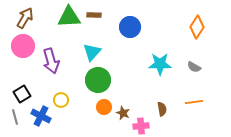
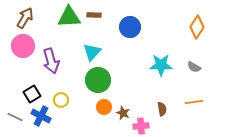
cyan star: moved 1 px right, 1 px down
black square: moved 10 px right
gray line: rotated 49 degrees counterclockwise
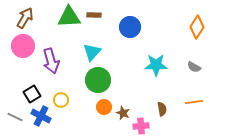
cyan star: moved 5 px left
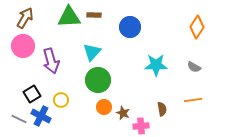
orange line: moved 1 px left, 2 px up
gray line: moved 4 px right, 2 px down
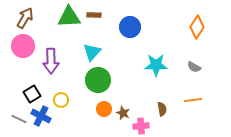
purple arrow: rotated 15 degrees clockwise
orange circle: moved 2 px down
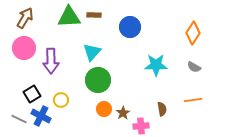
orange diamond: moved 4 px left, 6 px down
pink circle: moved 1 px right, 2 px down
brown star: rotated 16 degrees clockwise
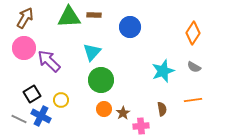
purple arrow: moved 2 px left; rotated 135 degrees clockwise
cyan star: moved 7 px right, 6 px down; rotated 20 degrees counterclockwise
green circle: moved 3 px right
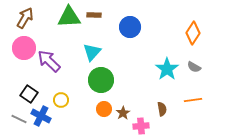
cyan star: moved 4 px right, 2 px up; rotated 15 degrees counterclockwise
black square: moved 3 px left; rotated 24 degrees counterclockwise
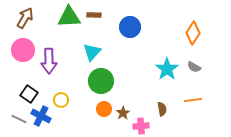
pink circle: moved 1 px left, 2 px down
purple arrow: rotated 135 degrees counterclockwise
green circle: moved 1 px down
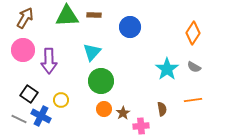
green triangle: moved 2 px left, 1 px up
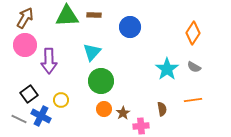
pink circle: moved 2 px right, 5 px up
black square: rotated 18 degrees clockwise
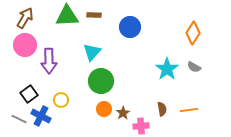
orange line: moved 4 px left, 10 px down
